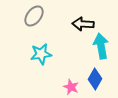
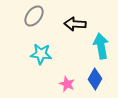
black arrow: moved 8 px left
cyan star: rotated 15 degrees clockwise
pink star: moved 4 px left, 3 px up
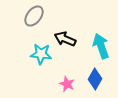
black arrow: moved 10 px left, 15 px down; rotated 20 degrees clockwise
cyan arrow: rotated 10 degrees counterclockwise
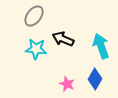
black arrow: moved 2 px left
cyan star: moved 5 px left, 5 px up
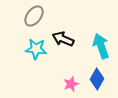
blue diamond: moved 2 px right
pink star: moved 4 px right; rotated 28 degrees clockwise
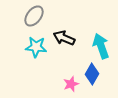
black arrow: moved 1 px right, 1 px up
cyan star: moved 2 px up
blue diamond: moved 5 px left, 5 px up
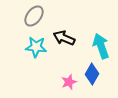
pink star: moved 2 px left, 2 px up
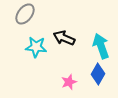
gray ellipse: moved 9 px left, 2 px up
blue diamond: moved 6 px right
